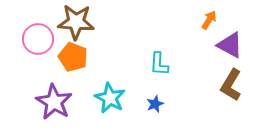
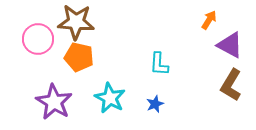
orange pentagon: moved 6 px right; rotated 8 degrees counterclockwise
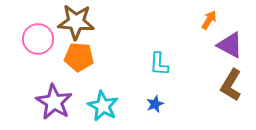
orange pentagon: rotated 8 degrees counterclockwise
cyan star: moved 7 px left, 8 px down
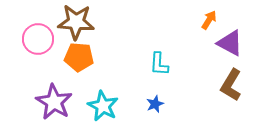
purple triangle: moved 2 px up
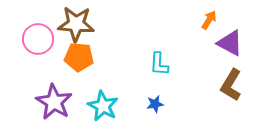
brown star: moved 2 px down
blue star: rotated 12 degrees clockwise
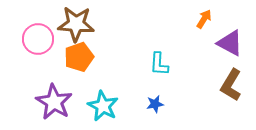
orange arrow: moved 5 px left, 1 px up
orange pentagon: rotated 24 degrees counterclockwise
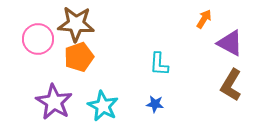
blue star: rotated 18 degrees clockwise
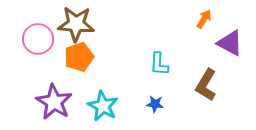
brown L-shape: moved 25 px left
